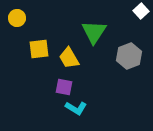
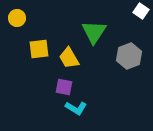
white square: rotated 14 degrees counterclockwise
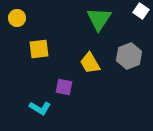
green triangle: moved 5 px right, 13 px up
yellow trapezoid: moved 21 px right, 5 px down
cyan L-shape: moved 36 px left
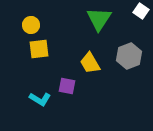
yellow circle: moved 14 px right, 7 px down
purple square: moved 3 px right, 1 px up
cyan L-shape: moved 9 px up
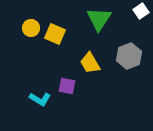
white square: rotated 21 degrees clockwise
yellow circle: moved 3 px down
yellow square: moved 16 px right, 15 px up; rotated 30 degrees clockwise
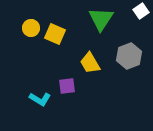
green triangle: moved 2 px right
purple square: rotated 18 degrees counterclockwise
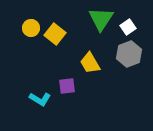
white square: moved 13 px left, 16 px down
yellow square: rotated 15 degrees clockwise
gray hexagon: moved 2 px up
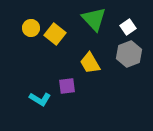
green triangle: moved 7 px left; rotated 16 degrees counterclockwise
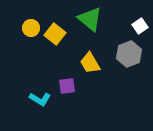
green triangle: moved 4 px left; rotated 8 degrees counterclockwise
white square: moved 12 px right, 1 px up
